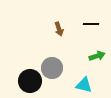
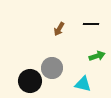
brown arrow: rotated 48 degrees clockwise
cyan triangle: moved 1 px left, 1 px up
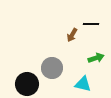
brown arrow: moved 13 px right, 6 px down
green arrow: moved 1 px left, 2 px down
black circle: moved 3 px left, 3 px down
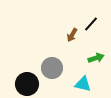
black line: rotated 49 degrees counterclockwise
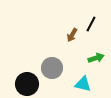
black line: rotated 14 degrees counterclockwise
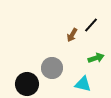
black line: moved 1 px down; rotated 14 degrees clockwise
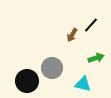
black circle: moved 3 px up
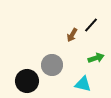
gray circle: moved 3 px up
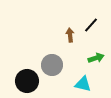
brown arrow: moved 2 px left; rotated 144 degrees clockwise
